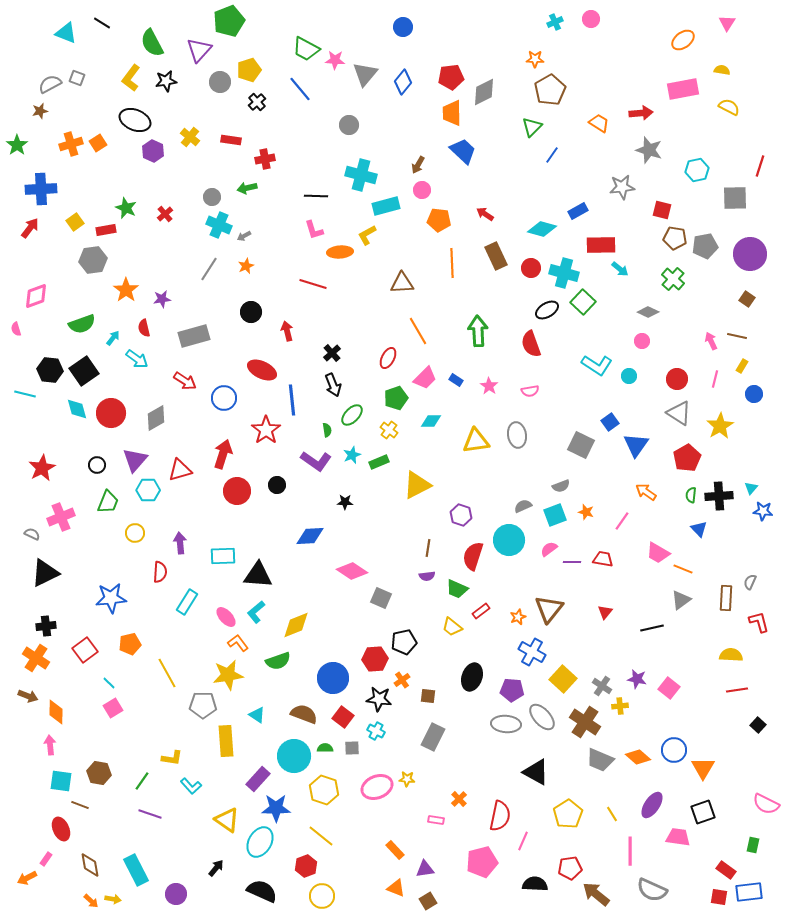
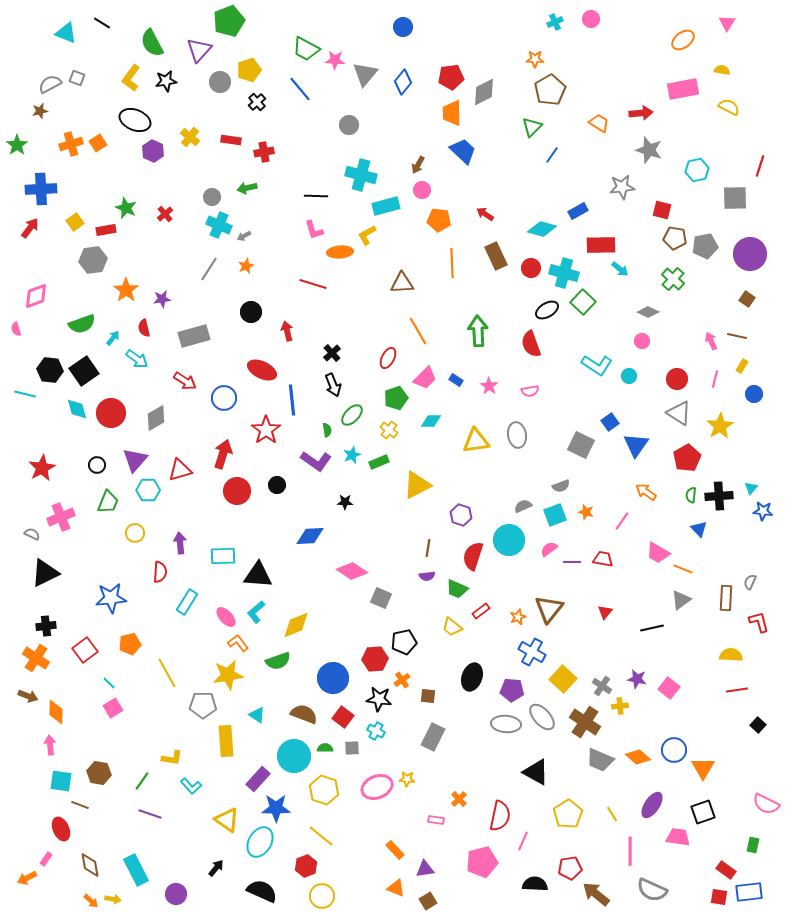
red cross at (265, 159): moved 1 px left, 7 px up
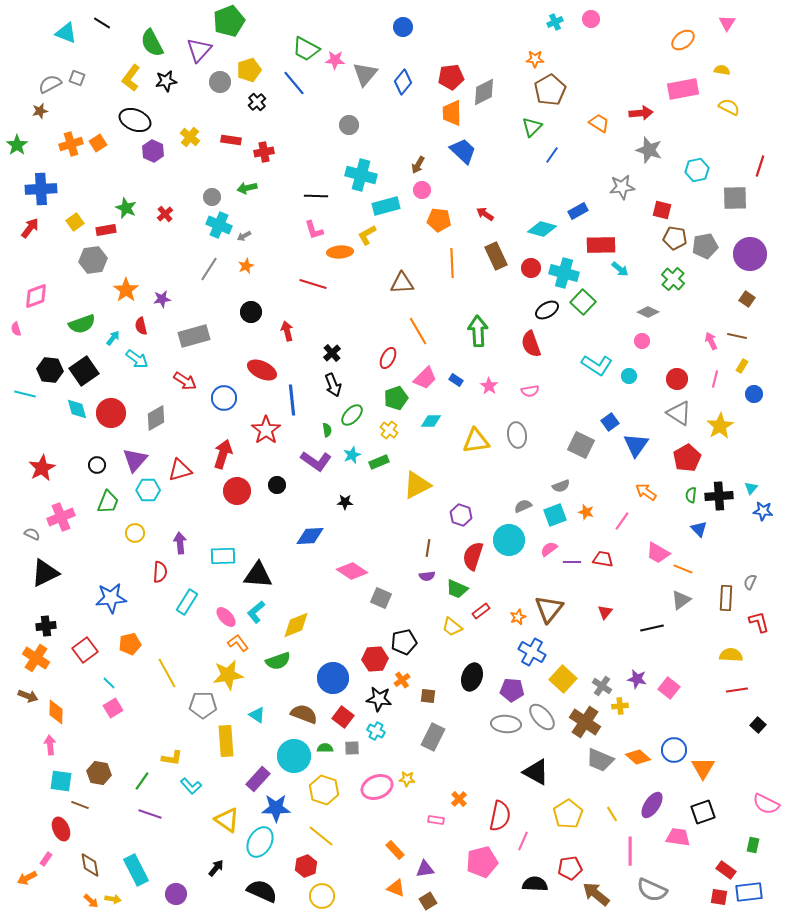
blue line at (300, 89): moved 6 px left, 6 px up
red semicircle at (144, 328): moved 3 px left, 2 px up
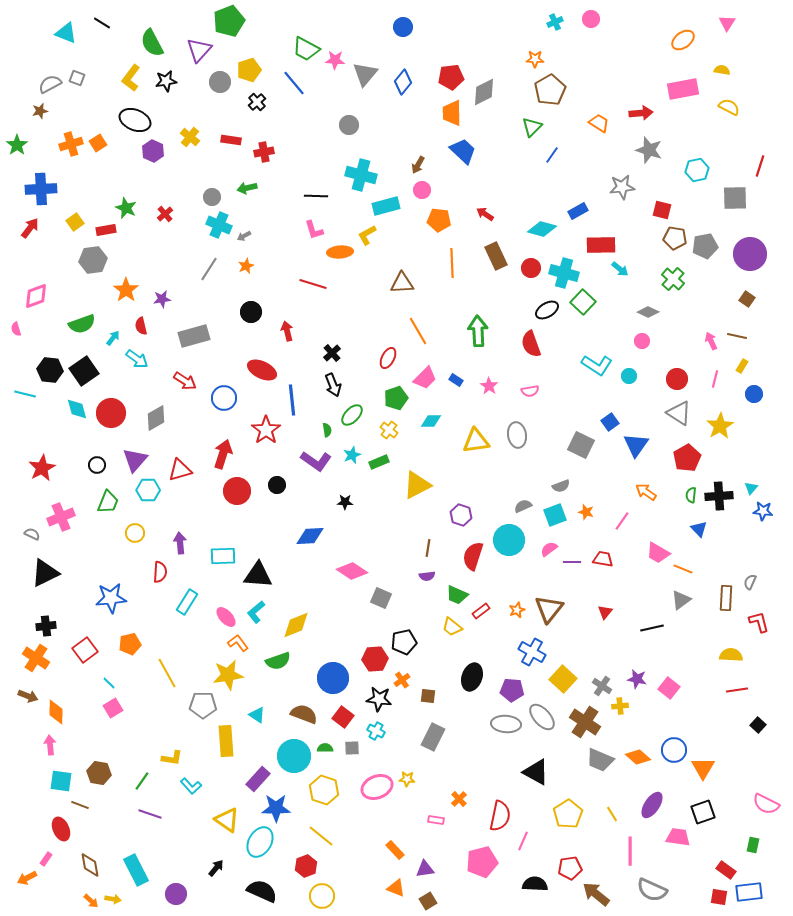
green trapezoid at (457, 589): moved 6 px down
orange star at (518, 617): moved 1 px left, 7 px up
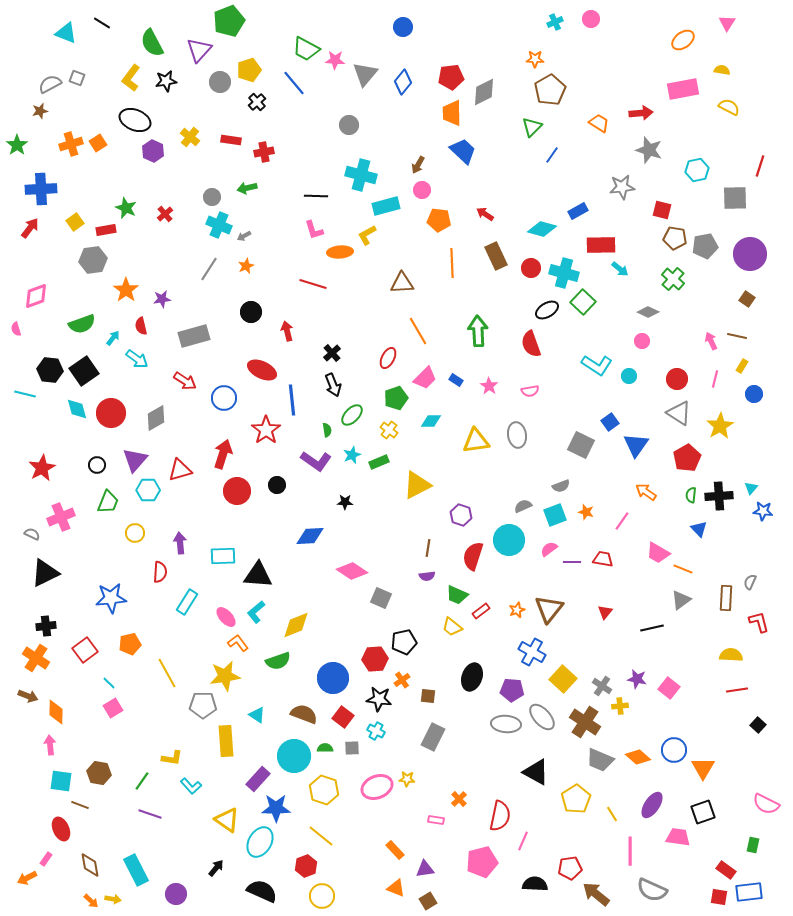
yellow star at (228, 675): moved 3 px left, 1 px down
yellow pentagon at (568, 814): moved 8 px right, 15 px up
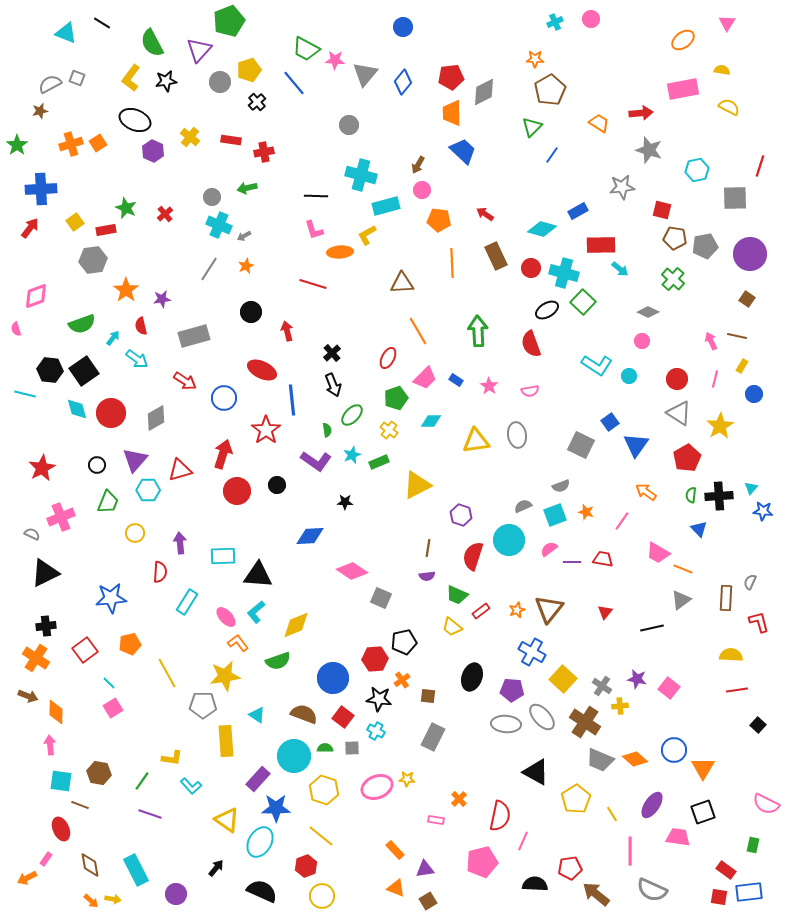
orange diamond at (638, 757): moved 3 px left, 2 px down
